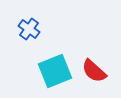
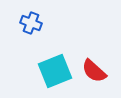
blue cross: moved 2 px right, 6 px up; rotated 15 degrees counterclockwise
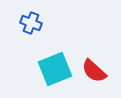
cyan square: moved 2 px up
